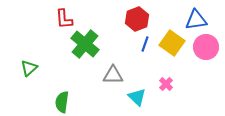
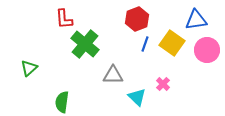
pink circle: moved 1 px right, 3 px down
pink cross: moved 3 px left
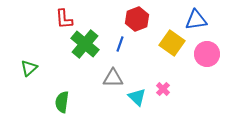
blue line: moved 25 px left
pink circle: moved 4 px down
gray triangle: moved 3 px down
pink cross: moved 5 px down
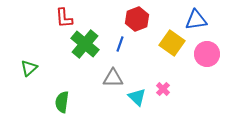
red L-shape: moved 1 px up
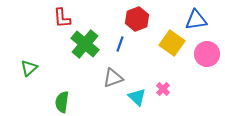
red L-shape: moved 2 px left
gray triangle: rotated 20 degrees counterclockwise
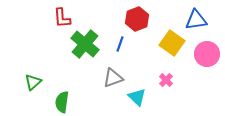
green triangle: moved 4 px right, 14 px down
pink cross: moved 3 px right, 9 px up
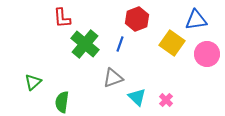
pink cross: moved 20 px down
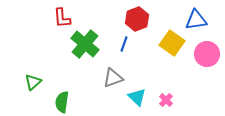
blue line: moved 4 px right
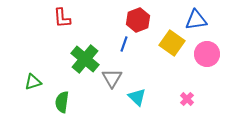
red hexagon: moved 1 px right, 1 px down
green cross: moved 15 px down
gray triangle: moved 1 px left; rotated 40 degrees counterclockwise
green triangle: rotated 24 degrees clockwise
pink cross: moved 21 px right, 1 px up
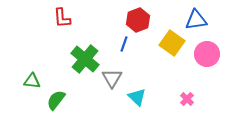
green triangle: moved 1 px left, 1 px up; rotated 24 degrees clockwise
green semicircle: moved 6 px left, 2 px up; rotated 30 degrees clockwise
